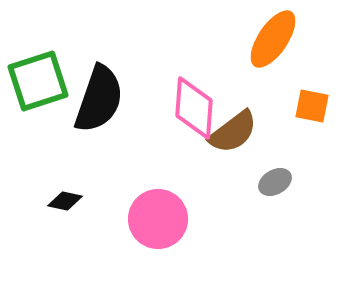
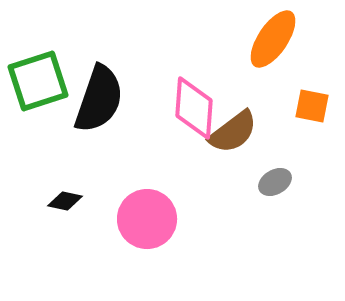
pink circle: moved 11 px left
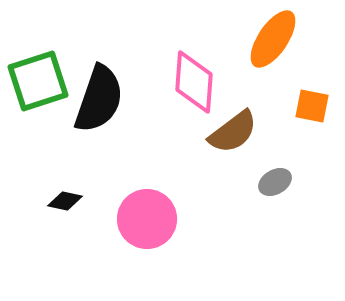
pink diamond: moved 26 px up
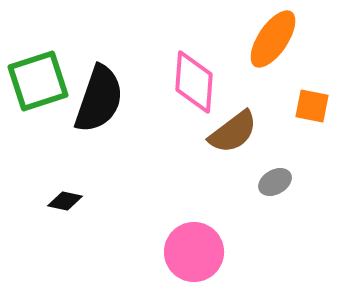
pink circle: moved 47 px right, 33 px down
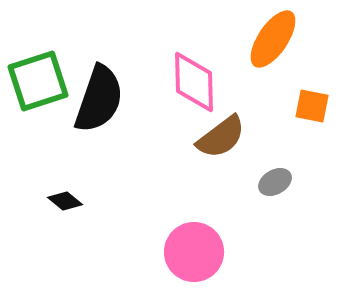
pink diamond: rotated 6 degrees counterclockwise
brown semicircle: moved 12 px left, 5 px down
black diamond: rotated 28 degrees clockwise
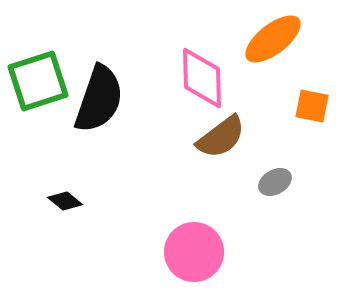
orange ellipse: rotated 18 degrees clockwise
pink diamond: moved 8 px right, 4 px up
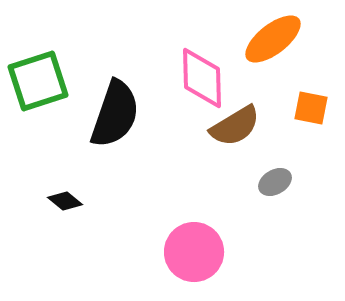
black semicircle: moved 16 px right, 15 px down
orange square: moved 1 px left, 2 px down
brown semicircle: moved 14 px right, 11 px up; rotated 6 degrees clockwise
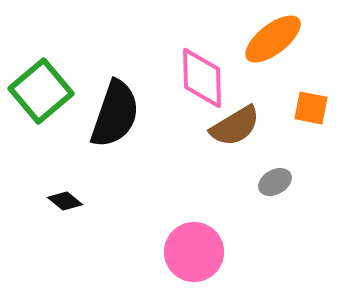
green square: moved 3 px right, 10 px down; rotated 22 degrees counterclockwise
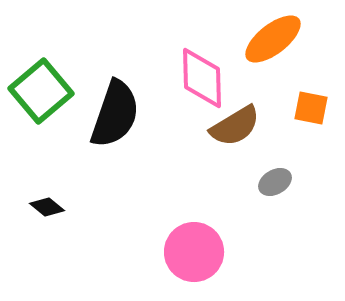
black diamond: moved 18 px left, 6 px down
